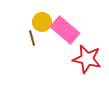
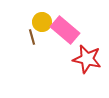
brown line: moved 1 px up
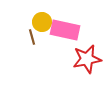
pink rectangle: rotated 28 degrees counterclockwise
red star: rotated 24 degrees counterclockwise
